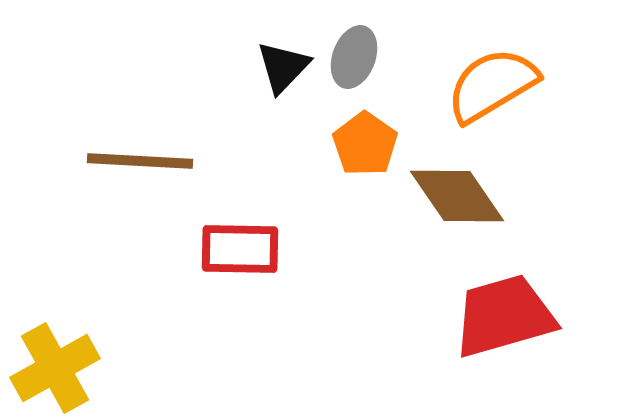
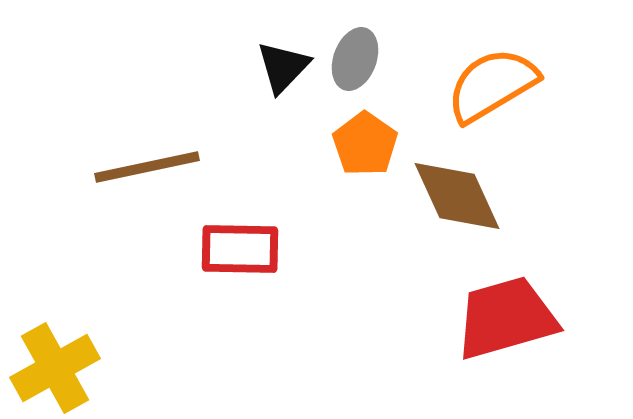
gray ellipse: moved 1 px right, 2 px down
brown line: moved 7 px right, 6 px down; rotated 15 degrees counterclockwise
brown diamond: rotated 10 degrees clockwise
red trapezoid: moved 2 px right, 2 px down
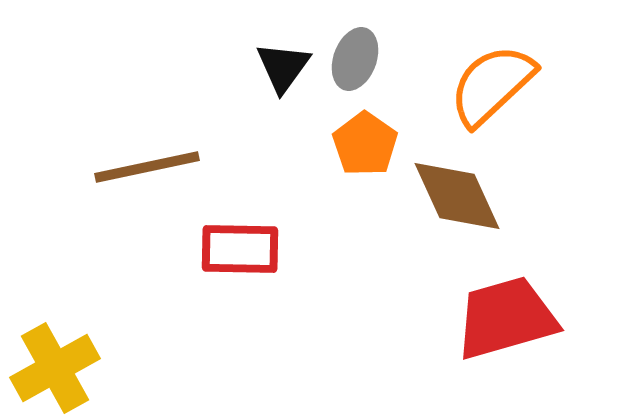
black triangle: rotated 8 degrees counterclockwise
orange semicircle: rotated 12 degrees counterclockwise
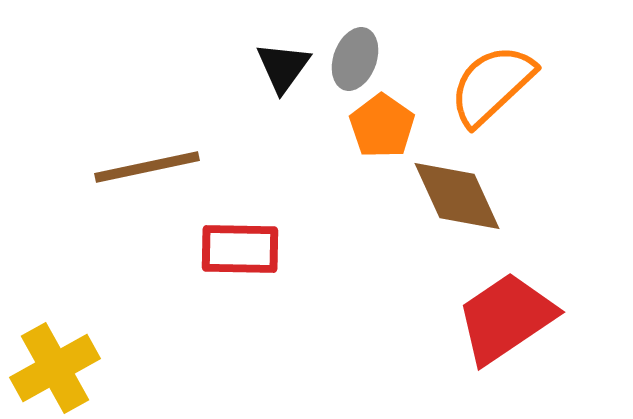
orange pentagon: moved 17 px right, 18 px up
red trapezoid: rotated 18 degrees counterclockwise
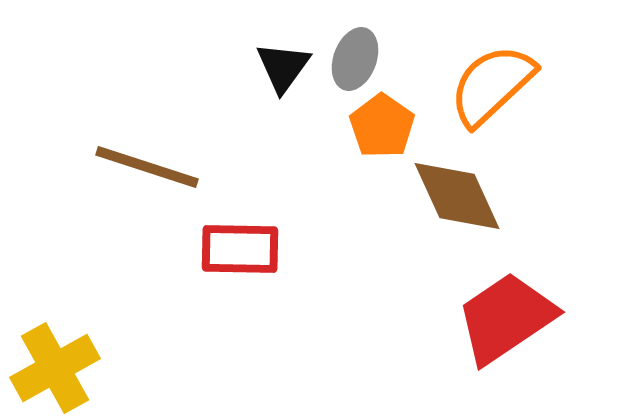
brown line: rotated 30 degrees clockwise
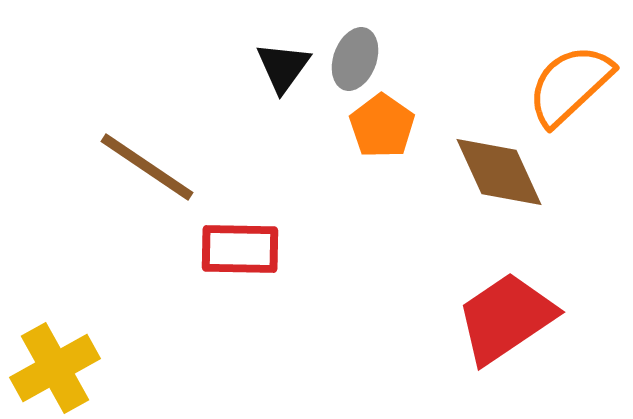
orange semicircle: moved 78 px right
brown line: rotated 16 degrees clockwise
brown diamond: moved 42 px right, 24 px up
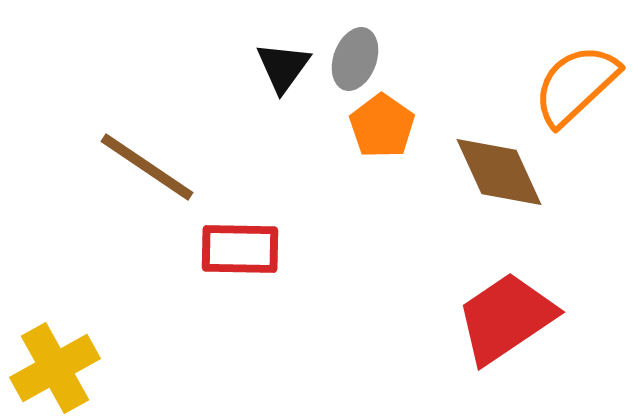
orange semicircle: moved 6 px right
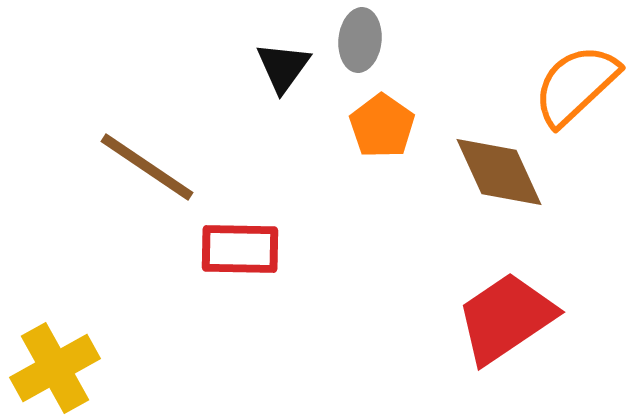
gray ellipse: moved 5 px right, 19 px up; rotated 14 degrees counterclockwise
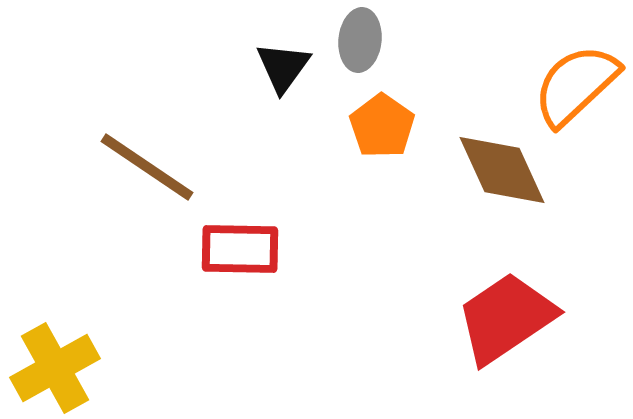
brown diamond: moved 3 px right, 2 px up
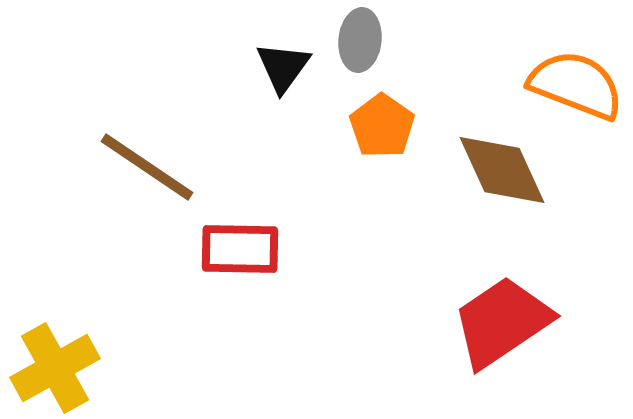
orange semicircle: rotated 64 degrees clockwise
red trapezoid: moved 4 px left, 4 px down
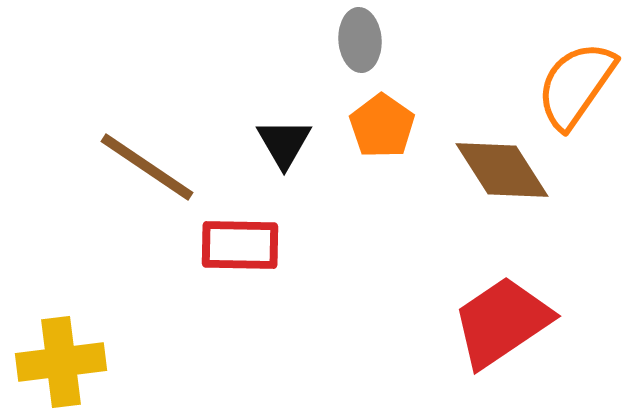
gray ellipse: rotated 10 degrees counterclockwise
black triangle: moved 1 px right, 76 px down; rotated 6 degrees counterclockwise
orange semicircle: rotated 76 degrees counterclockwise
brown diamond: rotated 8 degrees counterclockwise
red rectangle: moved 4 px up
yellow cross: moved 6 px right, 6 px up; rotated 22 degrees clockwise
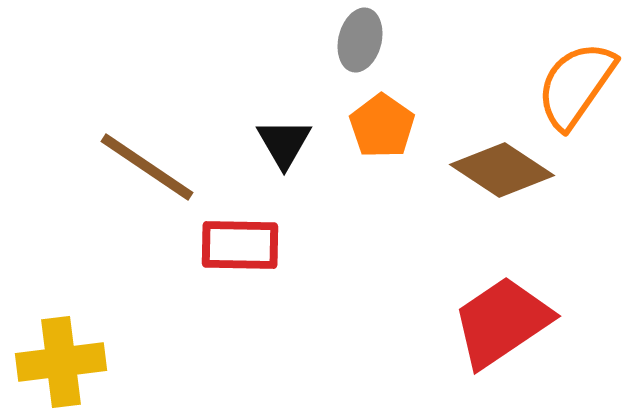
gray ellipse: rotated 18 degrees clockwise
brown diamond: rotated 24 degrees counterclockwise
